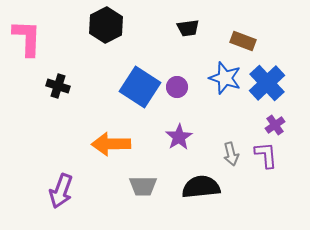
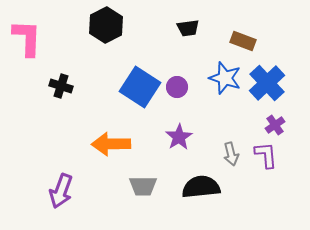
black cross: moved 3 px right
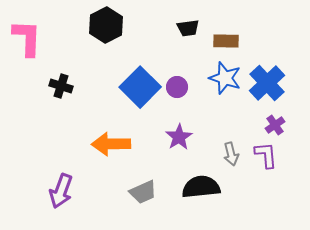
brown rectangle: moved 17 px left; rotated 20 degrees counterclockwise
blue square: rotated 12 degrees clockwise
gray trapezoid: moved 6 px down; rotated 24 degrees counterclockwise
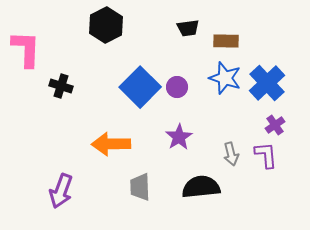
pink L-shape: moved 1 px left, 11 px down
gray trapezoid: moved 3 px left, 5 px up; rotated 112 degrees clockwise
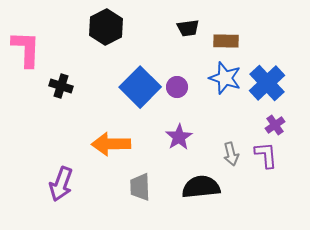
black hexagon: moved 2 px down
purple arrow: moved 7 px up
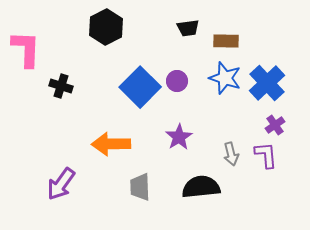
purple circle: moved 6 px up
purple arrow: rotated 16 degrees clockwise
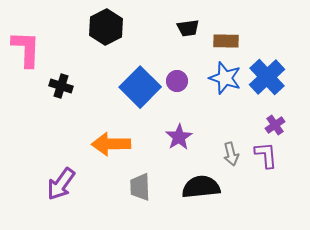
blue cross: moved 6 px up
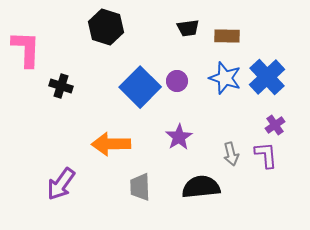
black hexagon: rotated 16 degrees counterclockwise
brown rectangle: moved 1 px right, 5 px up
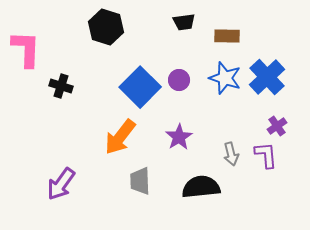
black trapezoid: moved 4 px left, 6 px up
purple circle: moved 2 px right, 1 px up
purple cross: moved 2 px right, 1 px down
orange arrow: moved 9 px right, 7 px up; rotated 51 degrees counterclockwise
gray trapezoid: moved 6 px up
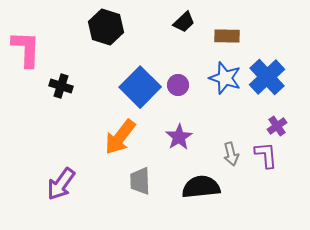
black trapezoid: rotated 35 degrees counterclockwise
purple circle: moved 1 px left, 5 px down
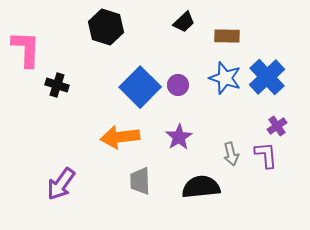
black cross: moved 4 px left, 1 px up
orange arrow: rotated 45 degrees clockwise
